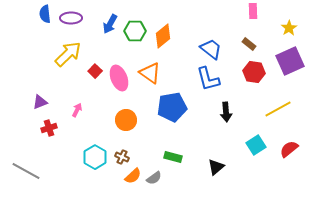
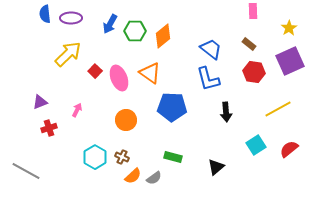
blue pentagon: rotated 12 degrees clockwise
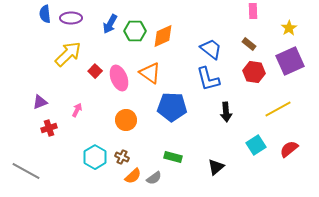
orange diamond: rotated 15 degrees clockwise
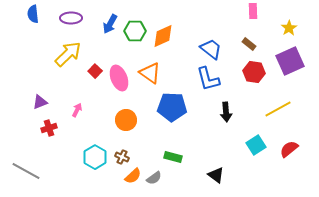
blue semicircle: moved 12 px left
black triangle: moved 8 px down; rotated 42 degrees counterclockwise
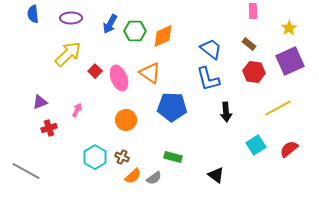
yellow line: moved 1 px up
